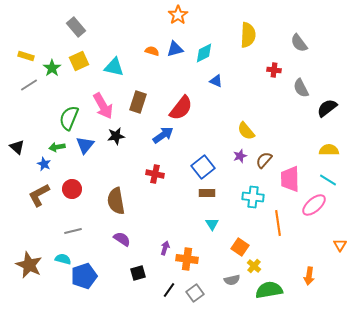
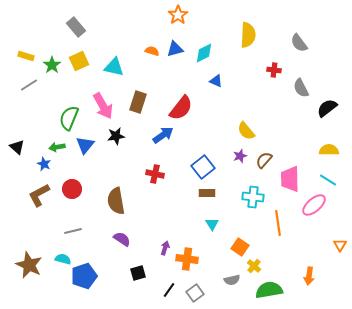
green star at (52, 68): moved 3 px up
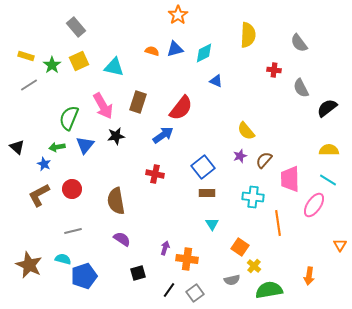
pink ellipse at (314, 205): rotated 15 degrees counterclockwise
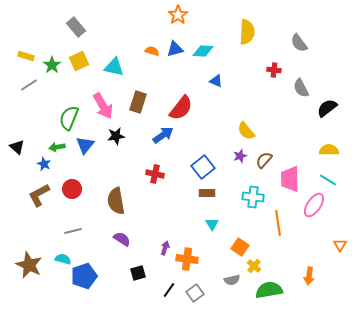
yellow semicircle at (248, 35): moved 1 px left, 3 px up
cyan diamond at (204, 53): moved 1 px left, 2 px up; rotated 30 degrees clockwise
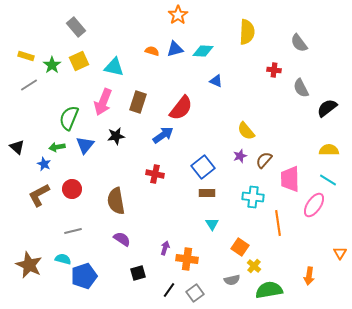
pink arrow at (103, 106): moved 4 px up; rotated 52 degrees clockwise
orange triangle at (340, 245): moved 8 px down
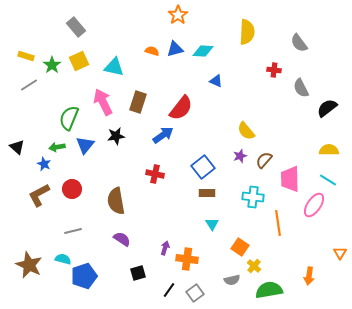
pink arrow at (103, 102): rotated 132 degrees clockwise
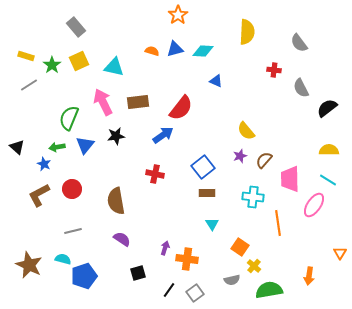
brown rectangle at (138, 102): rotated 65 degrees clockwise
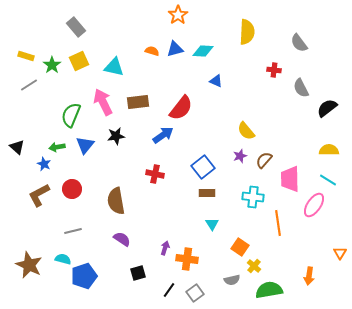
green semicircle at (69, 118): moved 2 px right, 3 px up
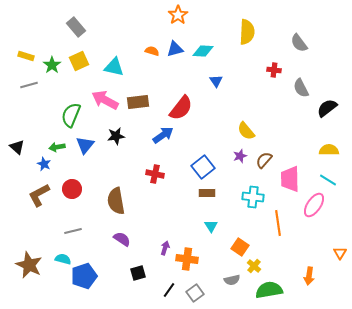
blue triangle at (216, 81): rotated 32 degrees clockwise
gray line at (29, 85): rotated 18 degrees clockwise
pink arrow at (103, 102): moved 2 px right, 2 px up; rotated 36 degrees counterclockwise
cyan triangle at (212, 224): moved 1 px left, 2 px down
